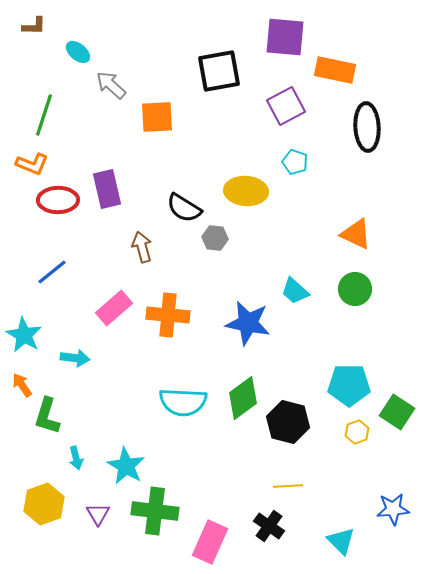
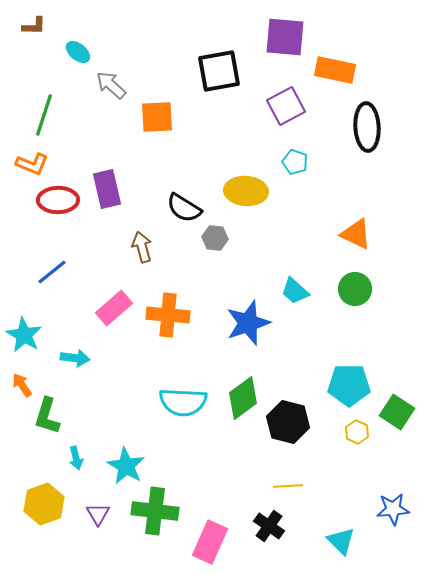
blue star at (248, 323): rotated 30 degrees counterclockwise
yellow hexagon at (357, 432): rotated 15 degrees counterclockwise
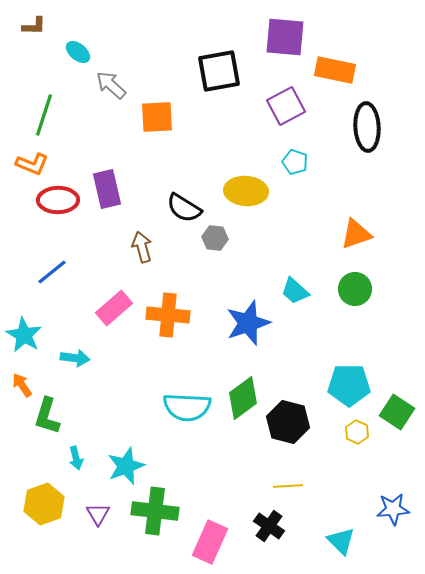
orange triangle at (356, 234): rotated 44 degrees counterclockwise
cyan semicircle at (183, 402): moved 4 px right, 5 px down
cyan star at (126, 466): rotated 21 degrees clockwise
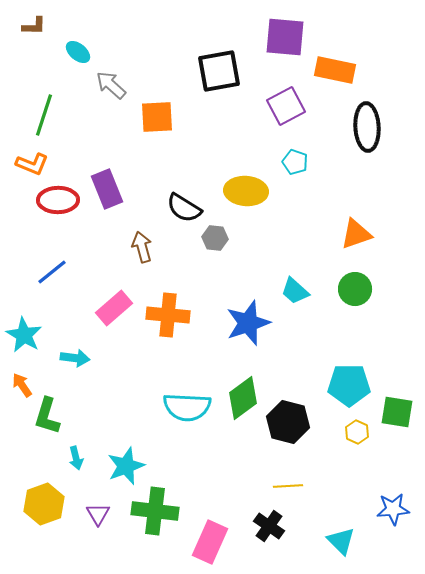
purple rectangle at (107, 189): rotated 9 degrees counterclockwise
green square at (397, 412): rotated 24 degrees counterclockwise
